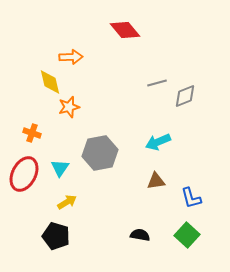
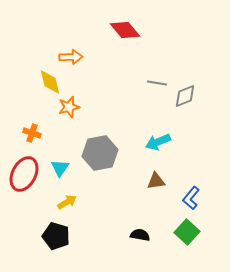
gray line: rotated 24 degrees clockwise
blue L-shape: rotated 55 degrees clockwise
green square: moved 3 px up
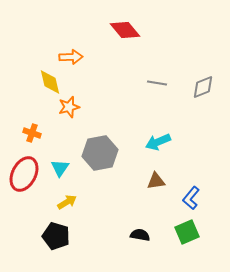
gray diamond: moved 18 px right, 9 px up
green square: rotated 25 degrees clockwise
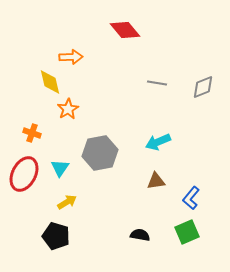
orange star: moved 1 px left, 2 px down; rotated 15 degrees counterclockwise
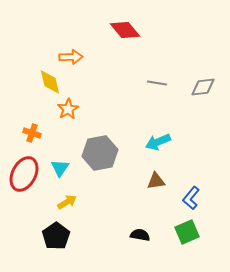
gray diamond: rotated 15 degrees clockwise
black pentagon: rotated 20 degrees clockwise
